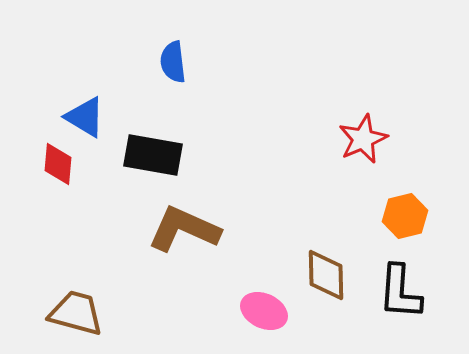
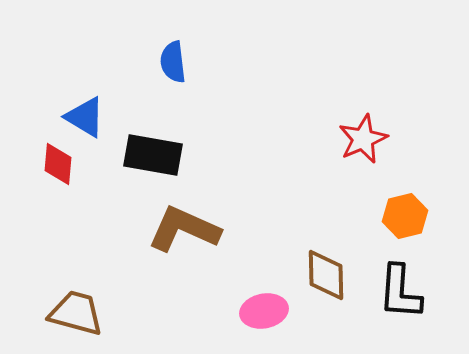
pink ellipse: rotated 36 degrees counterclockwise
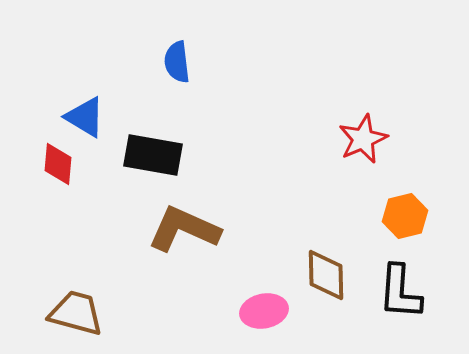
blue semicircle: moved 4 px right
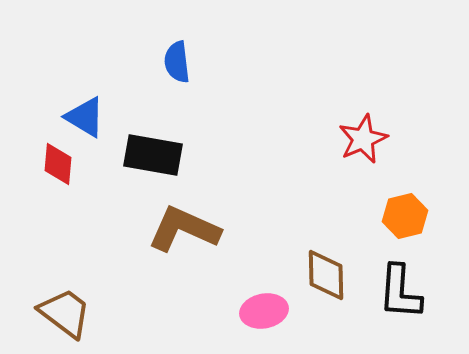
brown trapezoid: moved 11 px left; rotated 22 degrees clockwise
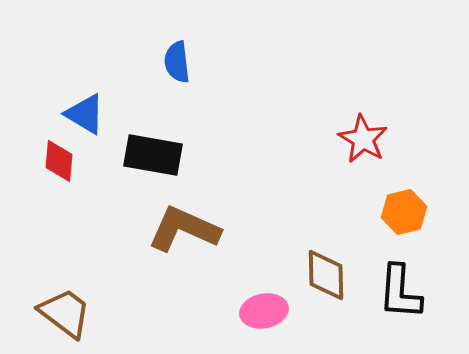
blue triangle: moved 3 px up
red star: rotated 18 degrees counterclockwise
red diamond: moved 1 px right, 3 px up
orange hexagon: moved 1 px left, 4 px up
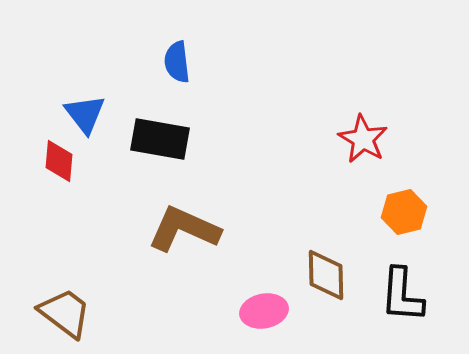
blue triangle: rotated 21 degrees clockwise
black rectangle: moved 7 px right, 16 px up
black L-shape: moved 2 px right, 3 px down
